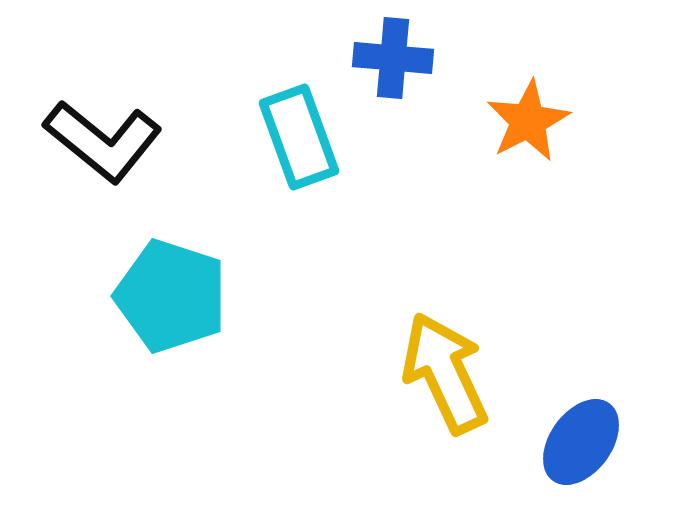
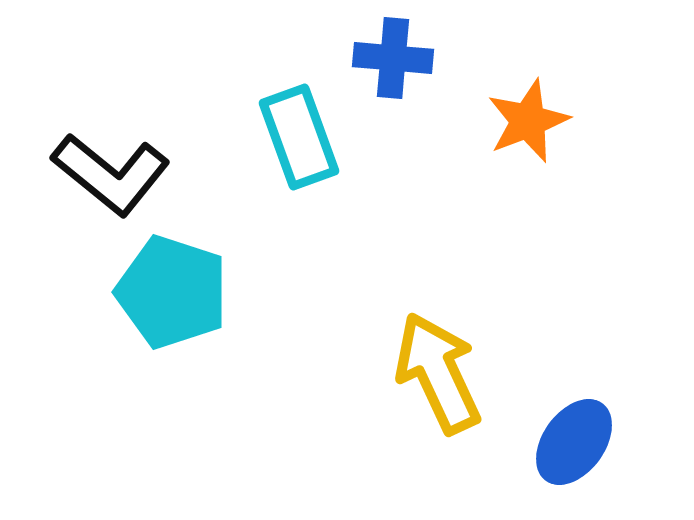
orange star: rotated 6 degrees clockwise
black L-shape: moved 8 px right, 33 px down
cyan pentagon: moved 1 px right, 4 px up
yellow arrow: moved 7 px left
blue ellipse: moved 7 px left
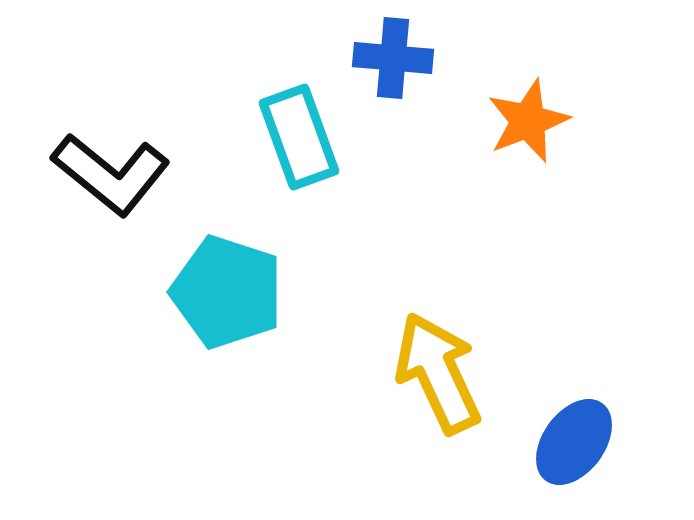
cyan pentagon: moved 55 px right
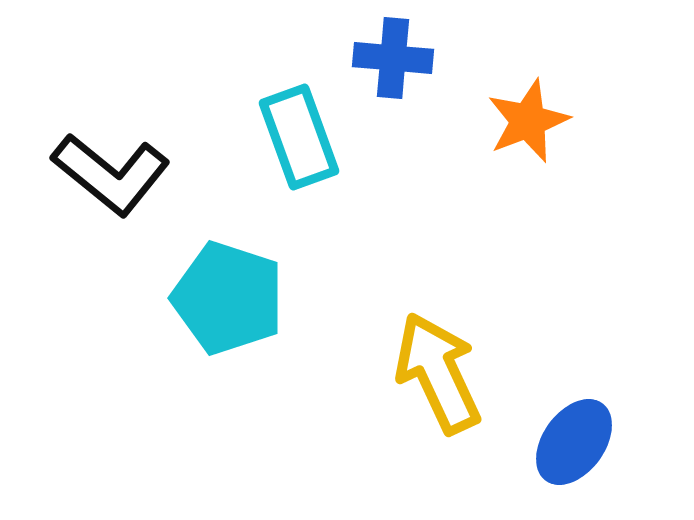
cyan pentagon: moved 1 px right, 6 px down
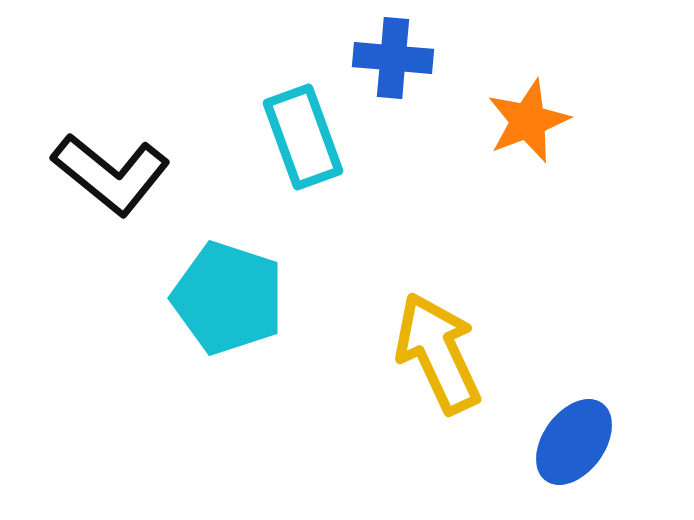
cyan rectangle: moved 4 px right
yellow arrow: moved 20 px up
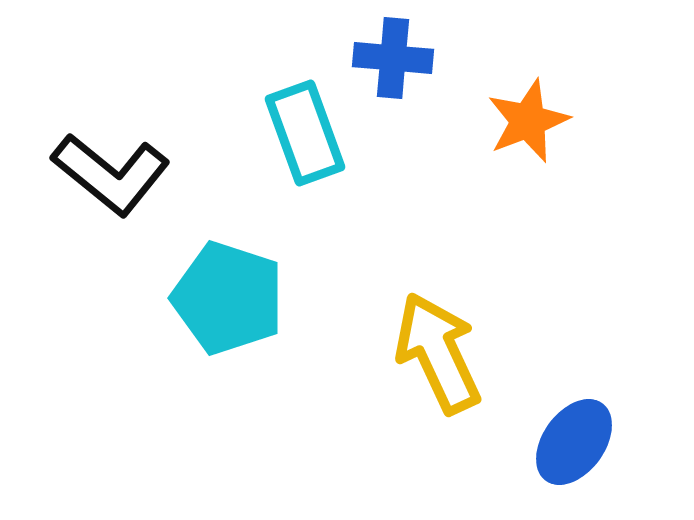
cyan rectangle: moved 2 px right, 4 px up
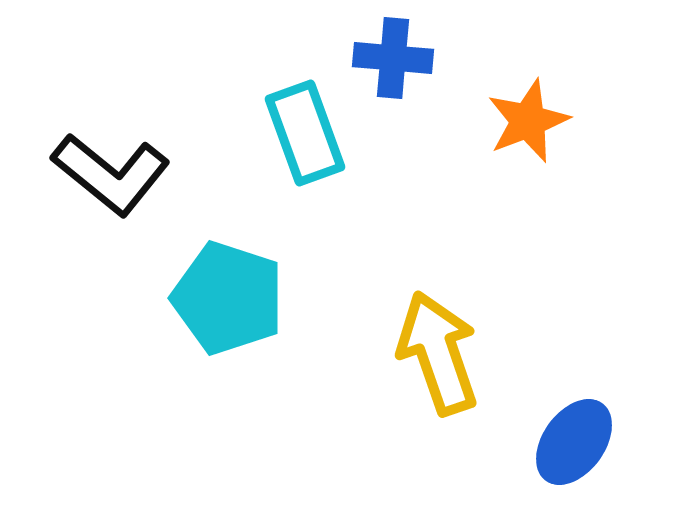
yellow arrow: rotated 6 degrees clockwise
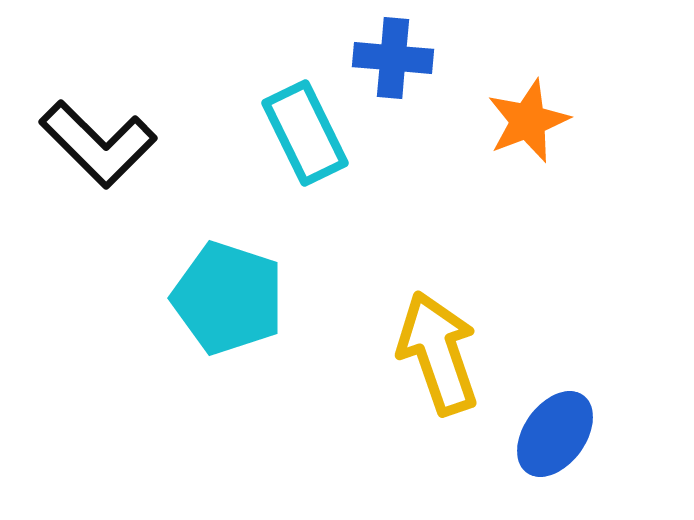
cyan rectangle: rotated 6 degrees counterclockwise
black L-shape: moved 13 px left, 30 px up; rotated 6 degrees clockwise
blue ellipse: moved 19 px left, 8 px up
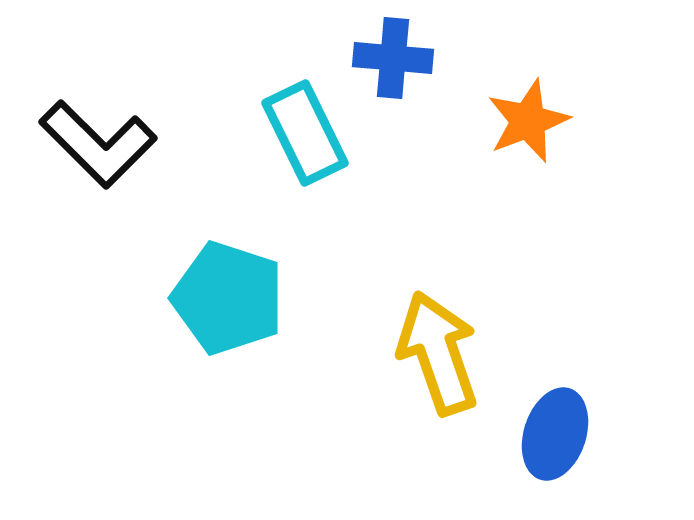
blue ellipse: rotated 18 degrees counterclockwise
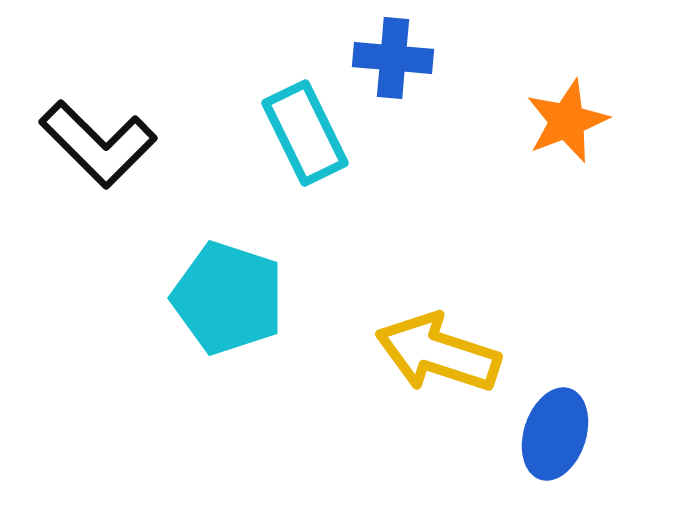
orange star: moved 39 px right
yellow arrow: rotated 53 degrees counterclockwise
